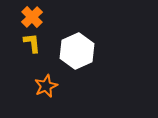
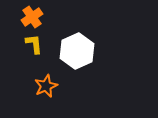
orange cross: rotated 10 degrees clockwise
yellow L-shape: moved 2 px right, 1 px down
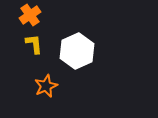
orange cross: moved 2 px left, 2 px up
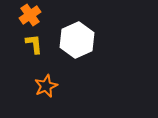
white hexagon: moved 11 px up
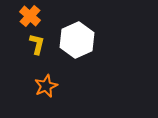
orange cross: moved 1 px down; rotated 15 degrees counterclockwise
yellow L-shape: moved 3 px right; rotated 20 degrees clockwise
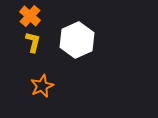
yellow L-shape: moved 4 px left, 2 px up
orange star: moved 4 px left
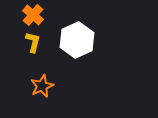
orange cross: moved 3 px right, 1 px up
